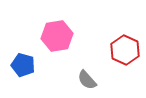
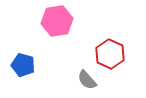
pink hexagon: moved 15 px up
red hexagon: moved 15 px left, 4 px down
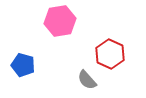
pink hexagon: moved 3 px right
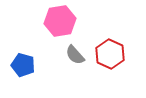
gray semicircle: moved 12 px left, 25 px up
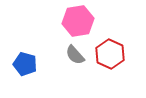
pink hexagon: moved 18 px right
blue pentagon: moved 2 px right, 1 px up
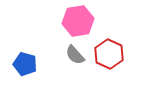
red hexagon: moved 1 px left
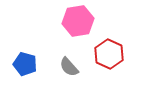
gray semicircle: moved 6 px left, 12 px down
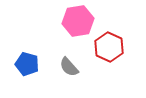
red hexagon: moved 7 px up
blue pentagon: moved 2 px right
